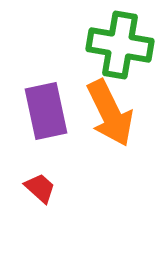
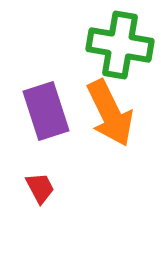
purple rectangle: rotated 6 degrees counterclockwise
red trapezoid: rotated 20 degrees clockwise
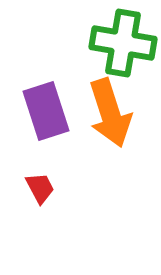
green cross: moved 3 px right, 2 px up
orange arrow: rotated 8 degrees clockwise
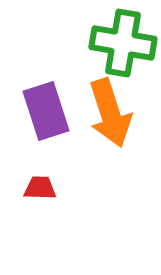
red trapezoid: rotated 60 degrees counterclockwise
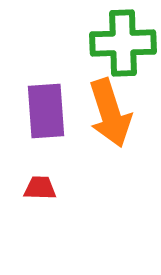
green cross: rotated 12 degrees counterclockwise
purple rectangle: rotated 14 degrees clockwise
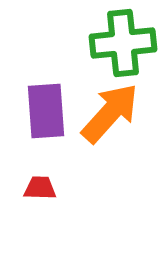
green cross: rotated 4 degrees counterclockwise
orange arrow: rotated 120 degrees counterclockwise
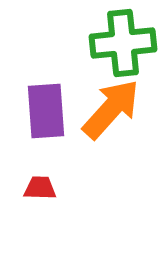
orange arrow: moved 1 px right, 4 px up
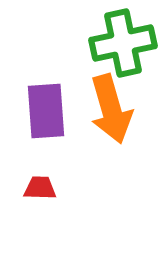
green cross: rotated 6 degrees counterclockwise
orange arrow: rotated 122 degrees clockwise
